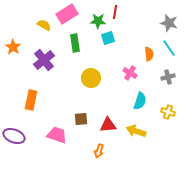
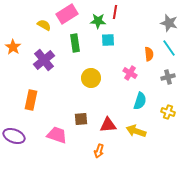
cyan square: moved 2 px down; rotated 16 degrees clockwise
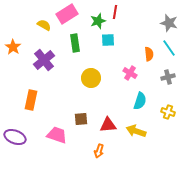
green star: rotated 21 degrees counterclockwise
purple ellipse: moved 1 px right, 1 px down
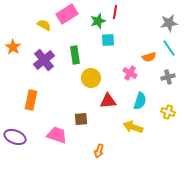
gray star: rotated 24 degrees counterclockwise
green rectangle: moved 12 px down
orange semicircle: moved 3 px down; rotated 80 degrees clockwise
red triangle: moved 24 px up
yellow arrow: moved 3 px left, 4 px up
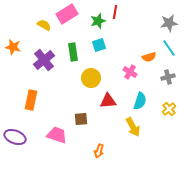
cyan square: moved 9 px left, 5 px down; rotated 16 degrees counterclockwise
orange star: rotated 21 degrees counterclockwise
green rectangle: moved 2 px left, 3 px up
pink cross: moved 1 px up
yellow cross: moved 1 px right, 3 px up; rotated 32 degrees clockwise
yellow arrow: rotated 138 degrees counterclockwise
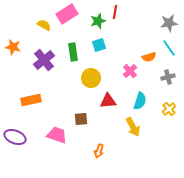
pink cross: moved 1 px up; rotated 16 degrees clockwise
orange rectangle: rotated 66 degrees clockwise
